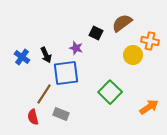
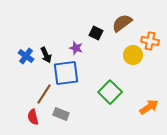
blue cross: moved 4 px right, 1 px up
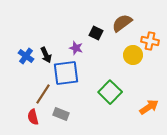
brown line: moved 1 px left
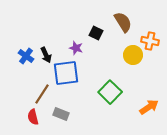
brown semicircle: moved 1 px right, 1 px up; rotated 95 degrees clockwise
brown line: moved 1 px left
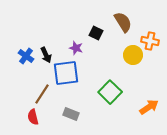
gray rectangle: moved 10 px right
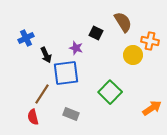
blue cross: moved 18 px up; rotated 28 degrees clockwise
orange arrow: moved 3 px right, 1 px down
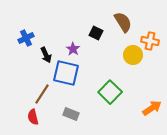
purple star: moved 3 px left, 1 px down; rotated 16 degrees clockwise
blue square: rotated 20 degrees clockwise
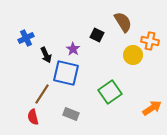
black square: moved 1 px right, 2 px down
green square: rotated 10 degrees clockwise
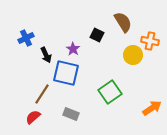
red semicircle: rotated 63 degrees clockwise
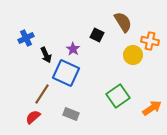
blue square: rotated 12 degrees clockwise
green square: moved 8 px right, 4 px down
